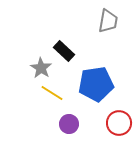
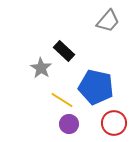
gray trapezoid: rotated 30 degrees clockwise
blue pentagon: moved 3 px down; rotated 20 degrees clockwise
yellow line: moved 10 px right, 7 px down
red circle: moved 5 px left
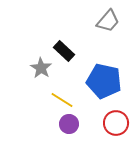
blue pentagon: moved 8 px right, 6 px up
red circle: moved 2 px right
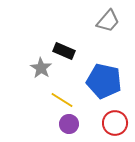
black rectangle: rotated 20 degrees counterclockwise
red circle: moved 1 px left
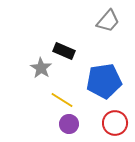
blue pentagon: rotated 20 degrees counterclockwise
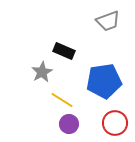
gray trapezoid: rotated 30 degrees clockwise
gray star: moved 1 px right, 4 px down; rotated 10 degrees clockwise
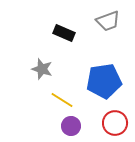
black rectangle: moved 18 px up
gray star: moved 3 px up; rotated 25 degrees counterclockwise
purple circle: moved 2 px right, 2 px down
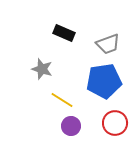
gray trapezoid: moved 23 px down
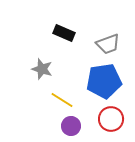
red circle: moved 4 px left, 4 px up
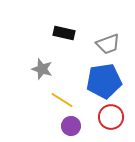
black rectangle: rotated 10 degrees counterclockwise
red circle: moved 2 px up
